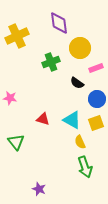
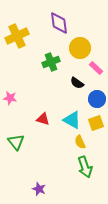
pink rectangle: rotated 64 degrees clockwise
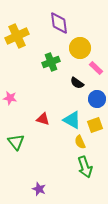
yellow square: moved 1 px left, 2 px down
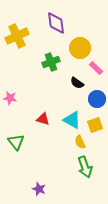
purple diamond: moved 3 px left
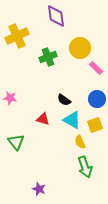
purple diamond: moved 7 px up
green cross: moved 3 px left, 5 px up
black semicircle: moved 13 px left, 17 px down
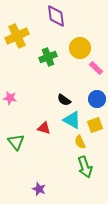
red triangle: moved 1 px right, 9 px down
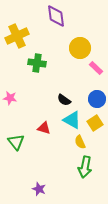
green cross: moved 11 px left, 6 px down; rotated 30 degrees clockwise
yellow square: moved 2 px up; rotated 14 degrees counterclockwise
green arrow: rotated 30 degrees clockwise
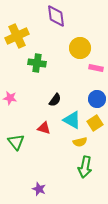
pink rectangle: rotated 32 degrees counterclockwise
black semicircle: moved 9 px left; rotated 88 degrees counterclockwise
yellow semicircle: rotated 80 degrees counterclockwise
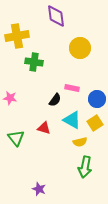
yellow cross: rotated 15 degrees clockwise
green cross: moved 3 px left, 1 px up
pink rectangle: moved 24 px left, 20 px down
green triangle: moved 4 px up
